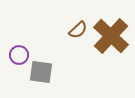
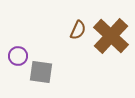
brown semicircle: rotated 24 degrees counterclockwise
purple circle: moved 1 px left, 1 px down
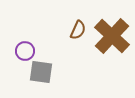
brown cross: moved 1 px right
purple circle: moved 7 px right, 5 px up
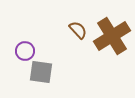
brown semicircle: rotated 66 degrees counterclockwise
brown cross: rotated 15 degrees clockwise
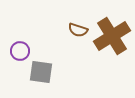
brown semicircle: rotated 150 degrees clockwise
purple circle: moved 5 px left
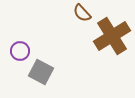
brown semicircle: moved 4 px right, 17 px up; rotated 30 degrees clockwise
gray square: rotated 20 degrees clockwise
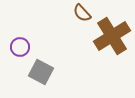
purple circle: moved 4 px up
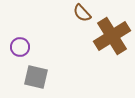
gray square: moved 5 px left, 5 px down; rotated 15 degrees counterclockwise
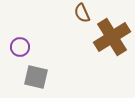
brown semicircle: rotated 18 degrees clockwise
brown cross: moved 1 px down
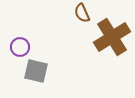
gray square: moved 6 px up
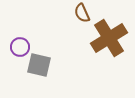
brown cross: moved 3 px left, 1 px down
gray square: moved 3 px right, 6 px up
